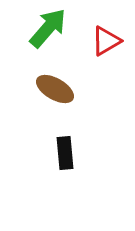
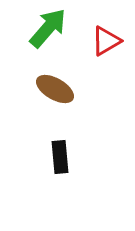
black rectangle: moved 5 px left, 4 px down
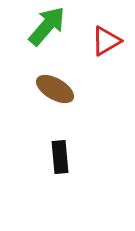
green arrow: moved 1 px left, 2 px up
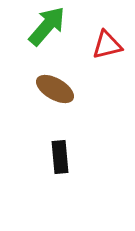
red triangle: moved 1 px right, 4 px down; rotated 16 degrees clockwise
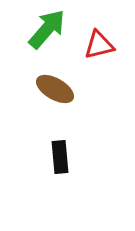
green arrow: moved 3 px down
red triangle: moved 8 px left
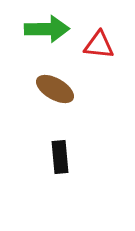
green arrow: rotated 48 degrees clockwise
red triangle: rotated 20 degrees clockwise
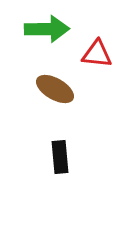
red triangle: moved 2 px left, 9 px down
